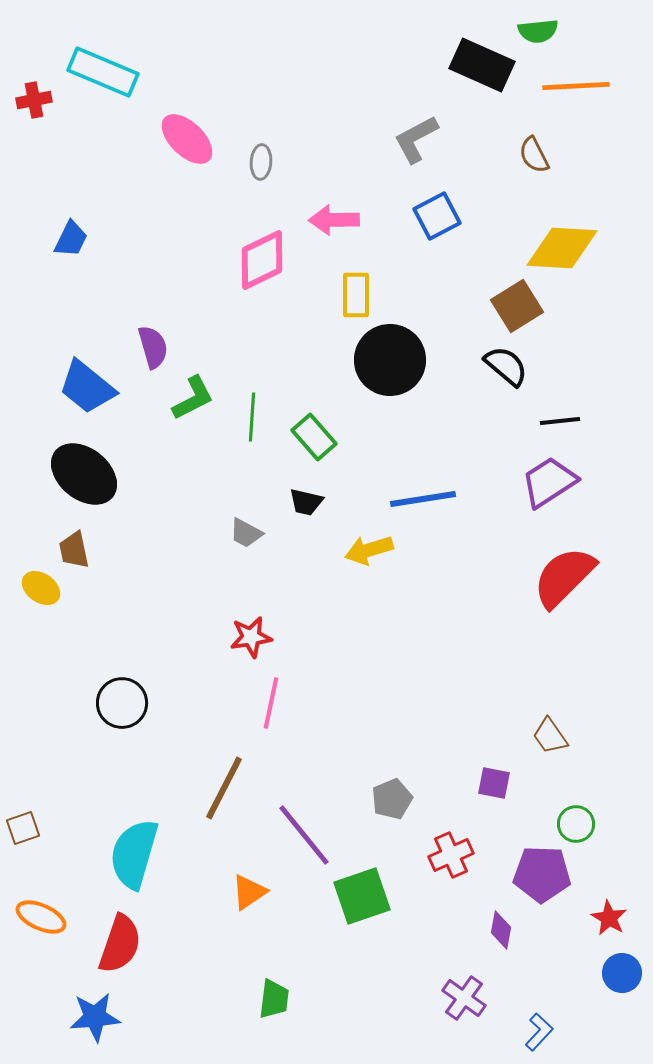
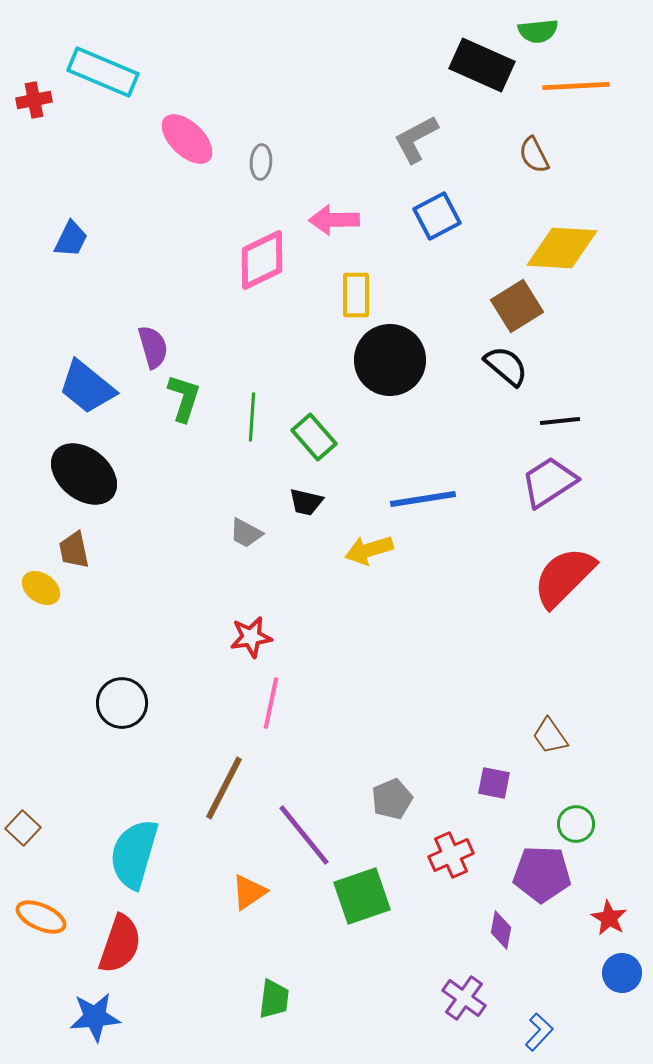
green L-shape at (193, 398): moved 9 px left; rotated 45 degrees counterclockwise
brown square at (23, 828): rotated 28 degrees counterclockwise
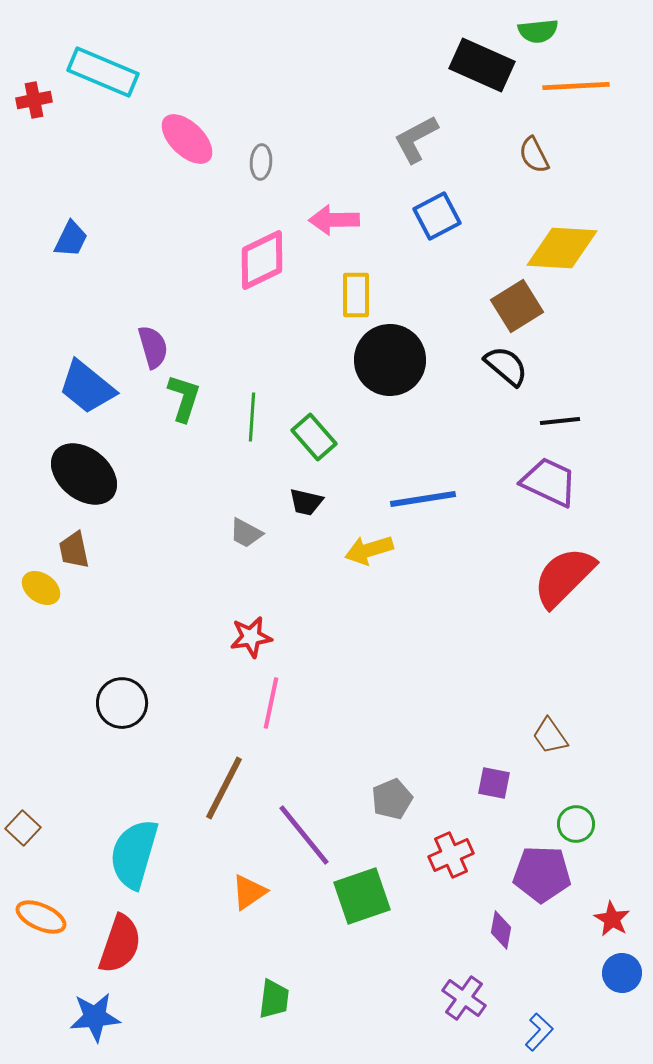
purple trapezoid at (549, 482): rotated 58 degrees clockwise
red star at (609, 918): moved 3 px right, 1 px down
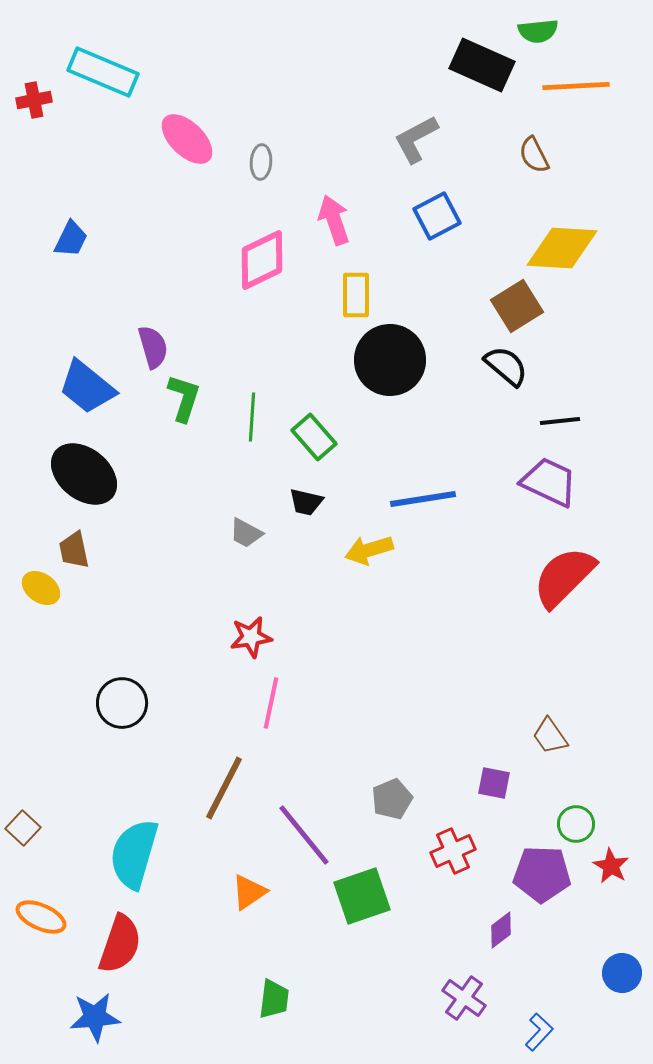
pink arrow at (334, 220): rotated 72 degrees clockwise
red cross at (451, 855): moved 2 px right, 4 px up
red star at (612, 919): moved 1 px left, 53 px up
purple diamond at (501, 930): rotated 42 degrees clockwise
